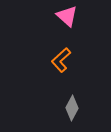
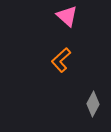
gray diamond: moved 21 px right, 4 px up
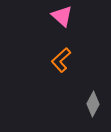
pink triangle: moved 5 px left
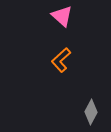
gray diamond: moved 2 px left, 8 px down
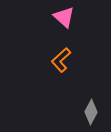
pink triangle: moved 2 px right, 1 px down
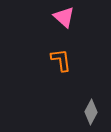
orange L-shape: rotated 125 degrees clockwise
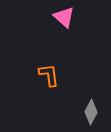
orange L-shape: moved 12 px left, 15 px down
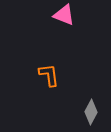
pink triangle: moved 2 px up; rotated 20 degrees counterclockwise
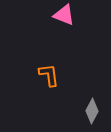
gray diamond: moved 1 px right, 1 px up
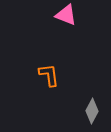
pink triangle: moved 2 px right
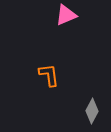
pink triangle: rotated 45 degrees counterclockwise
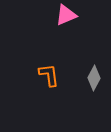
gray diamond: moved 2 px right, 33 px up
